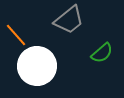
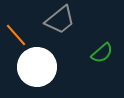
gray trapezoid: moved 9 px left
white circle: moved 1 px down
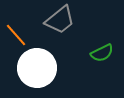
green semicircle: rotated 15 degrees clockwise
white circle: moved 1 px down
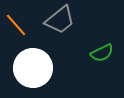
orange line: moved 10 px up
white circle: moved 4 px left
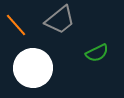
green semicircle: moved 5 px left
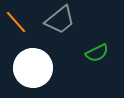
orange line: moved 3 px up
